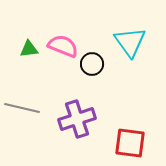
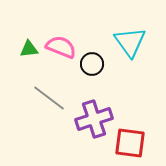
pink semicircle: moved 2 px left, 1 px down
gray line: moved 27 px right, 10 px up; rotated 24 degrees clockwise
purple cross: moved 17 px right
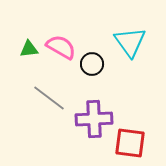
pink semicircle: rotated 8 degrees clockwise
purple cross: rotated 15 degrees clockwise
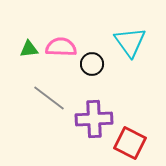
pink semicircle: rotated 28 degrees counterclockwise
red square: rotated 20 degrees clockwise
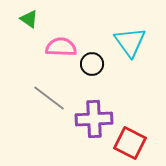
green triangle: moved 30 px up; rotated 42 degrees clockwise
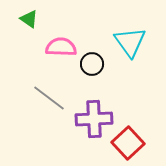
red square: moved 2 px left; rotated 20 degrees clockwise
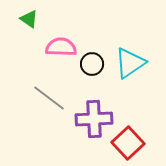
cyan triangle: moved 21 px down; rotated 32 degrees clockwise
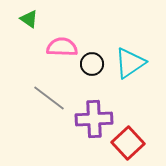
pink semicircle: moved 1 px right
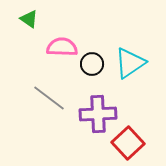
purple cross: moved 4 px right, 5 px up
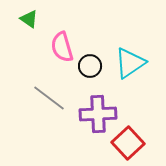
pink semicircle: rotated 108 degrees counterclockwise
black circle: moved 2 px left, 2 px down
